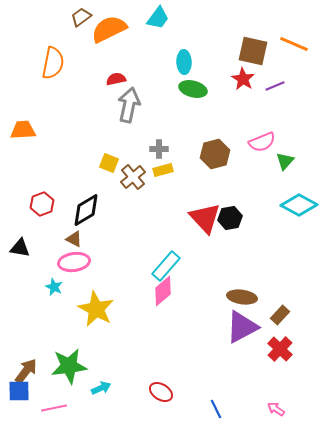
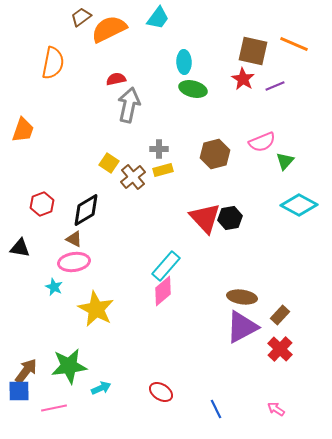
orange trapezoid at (23, 130): rotated 112 degrees clockwise
yellow square at (109, 163): rotated 12 degrees clockwise
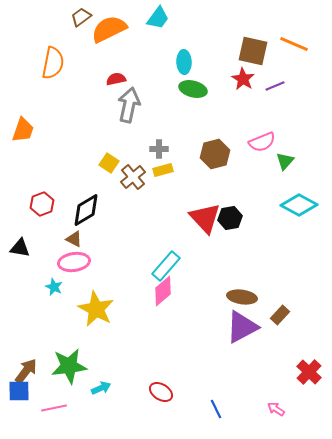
red cross at (280, 349): moved 29 px right, 23 px down
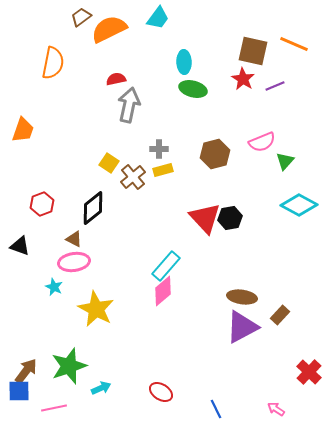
black diamond at (86, 210): moved 7 px right, 2 px up; rotated 8 degrees counterclockwise
black triangle at (20, 248): moved 2 px up; rotated 10 degrees clockwise
green star at (69, 366): rotated 12 degrees counterclockwise
